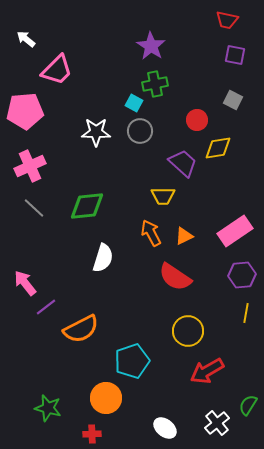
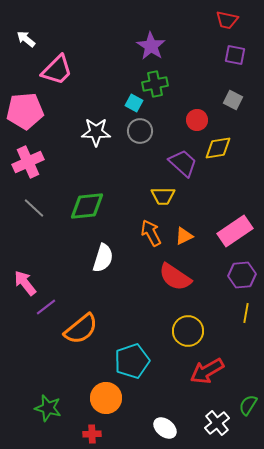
pink cross: moved 2 px left, 4 px up
orange semicircle: rotated 12 degrees counterclockwise
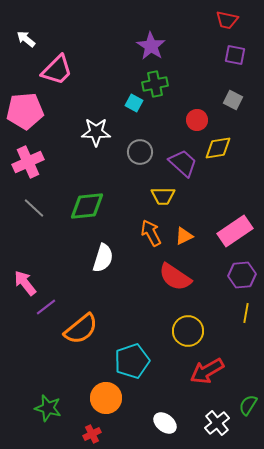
gray circle: moved 21 px down
white ellipse: moved 5 px up
red cross: rotated 24 degrees counterclockwise
